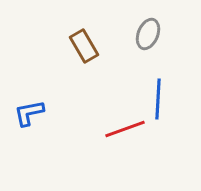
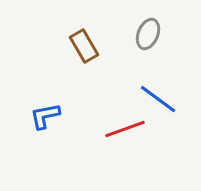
blue line: rotated 57 degrees counterclockwise
blue L-shape: moved 16 px right, 3 px down
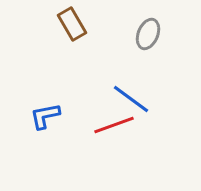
brown rectangle: moved 12 px left, 22 px up
blue line: moved 27 px left
red line: moved 11 px left, 4 px up
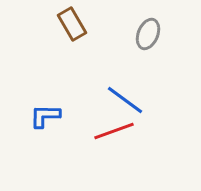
blue line: moved 6 px left, 1 px down
blue L-shape: rotated 12 degrees clockwise
red line: moved 6 px down
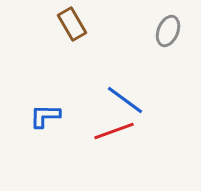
gray ellipse: moved 20 px right, 3 px up
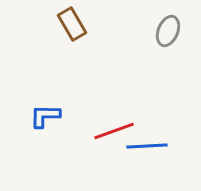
blue line: moved 22 px right, 46 px down; rotated 39 degrees counterclockwise
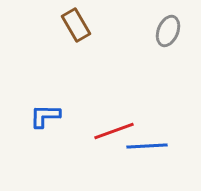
brown rectangle: moved 4 px right, 1 px down
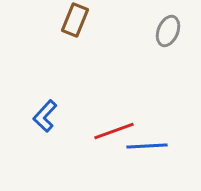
brown rectangle: moved 1 px left, 5 px up; rotated 52 degrees clockwise
blue L-shape: rotated 48 degrees counterclockwise
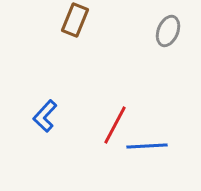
red line: moved 1 px right, 6 px up; rotated 42 degrees counterclockwise
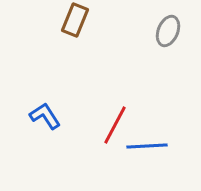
blue L-shape: rotated 104 degrees clockwise
